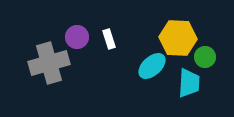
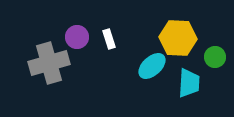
green circle: moved 10 px right
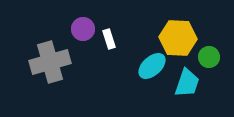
purple circle: moved 6 px right, 8 px up
green circle: moved 6 px left
gray cross: moved 1 px right, 1 px up
cyan trapezoid: moved 2 px left; rotated 16 degrees clockwise
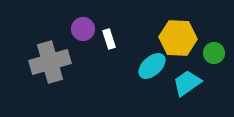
green circle: moved 5 px right, 4 px up
cyan trapezoid: rotated 144 degrees counterclockwise
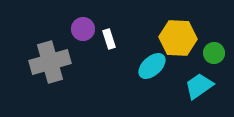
cyan trapezoid: moved 12 px right, 3 px down
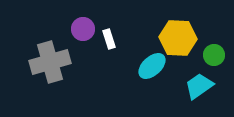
green circle: moved 2 px down
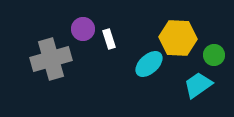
gray cross: moved 1 px right, 3 px up
cyan ellipse: moved 3 px left, 2 px up
cyan trapezoid: moved 1 px left, 1 px up
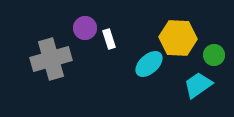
purple circle: moved 2 px right, 1 px up
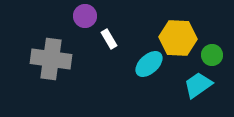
purple circle: moved 12 px up
white rectangle: rotated 12 degrees counterclockwise
green circle: moved 2 px left
gray cross: rotated 24 degrees clockwise
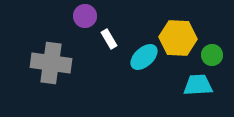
gray cross: moved 4 px down
cyan ellipse: moved 5 px left, 7 px up
cyan trapezoid: rotated 32 degrees clockwise
